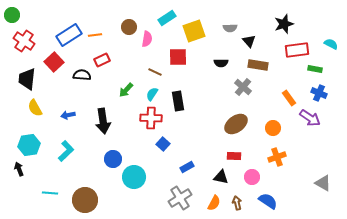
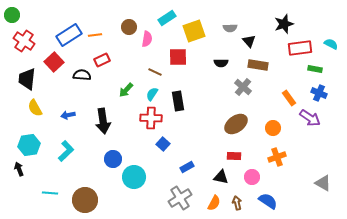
red rectangle at (297, 50): moved 3 px right, 2 px up
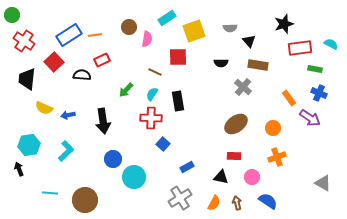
yellow semicircle at (35, 108): moved 9 px right; rotated 36 degrees counterclockwise
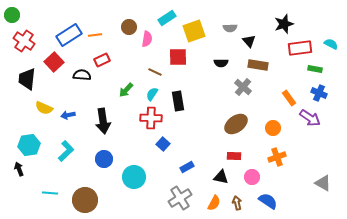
blue circle at (113, 159): moved 9 px left
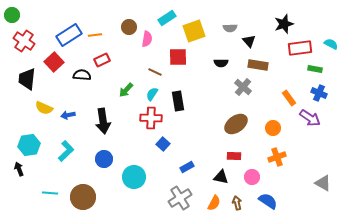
brown circle at (85, 200): moved 2 px left, 3 px up
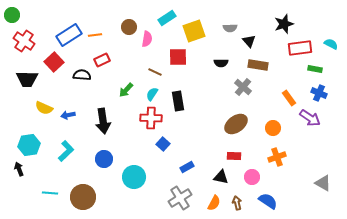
black trapezoid at (27, 79): rotated 95 degrees counterclockwise
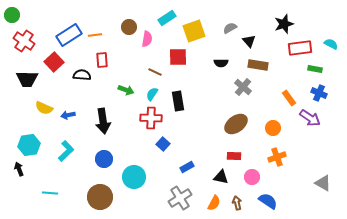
gray semicircle at (230, 28): rotated 152 degrees clockwise
red rectangle at (102, 60): rotated 70 degrees counterclockwise
green arrow at (126, 90): rotated 112 degrees counterclockwise
brown circle at (83, 197): moved 17 px right
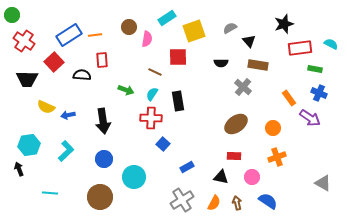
yellow semicircle at (44, 108): moved 2 px right, 1 px up
gray cross at (180, 198): moved 2 px right, 2 px down
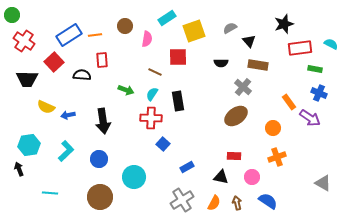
brown circle at (129, 27): moved 4 px left, 1 px up
orange rectangle at (289, 98): moved 4 px down
brown ellipse at (236, 124): moved 8 px up
blue circle at (104, 159): moved 5 px left
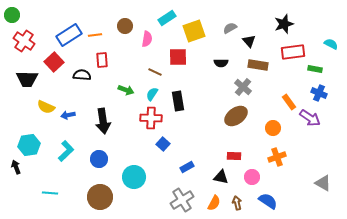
red rectangle at (300, 48): moved 7 px left, 4 px down
black arrow at (19, 169): moved 3 px left, 2 px up
